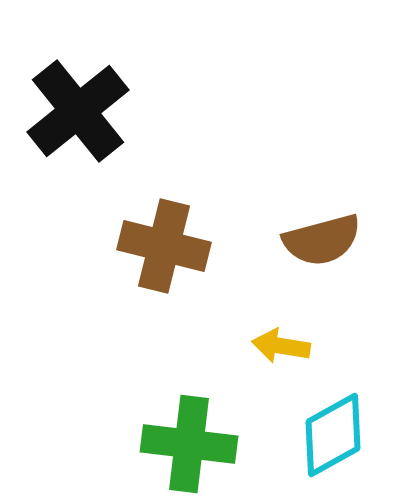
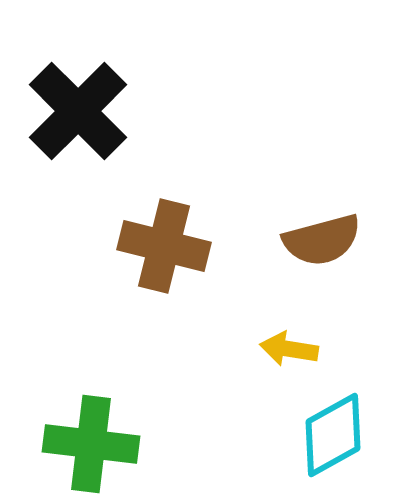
black cross: rotated 6 degrees counterclockwise
yellow arrow: moved 8 px right, 3 px down
green cross: moved 98 px left
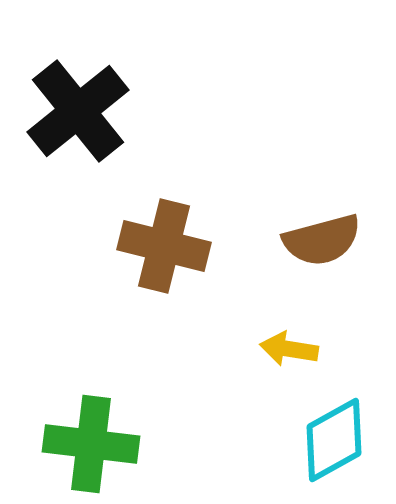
black cross: rotated 6 degrees clockwise
cyan diamond: moved 1 px right, 5 px down
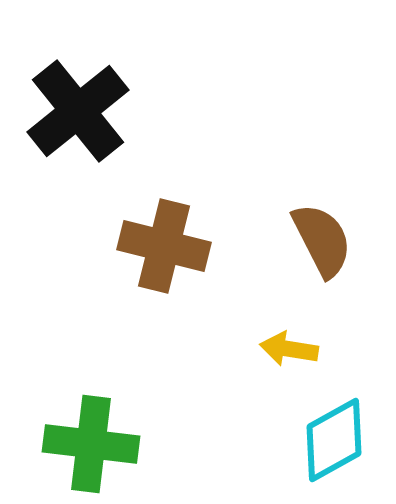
brown semicircle: rotated 102 degrees counterclockwise
